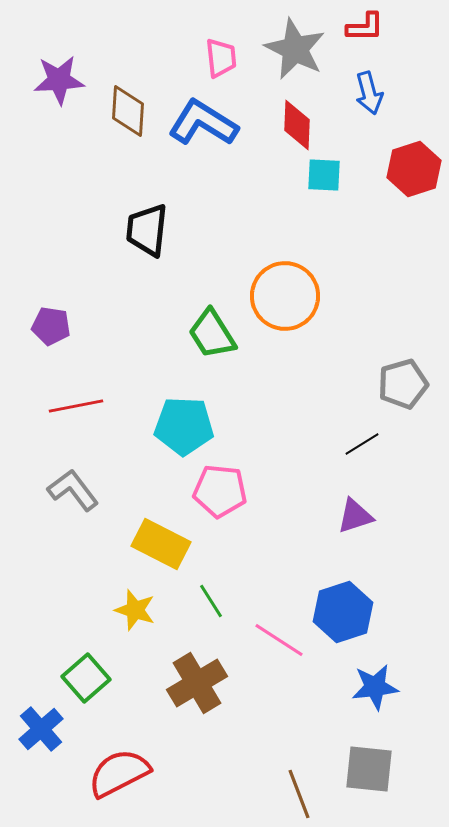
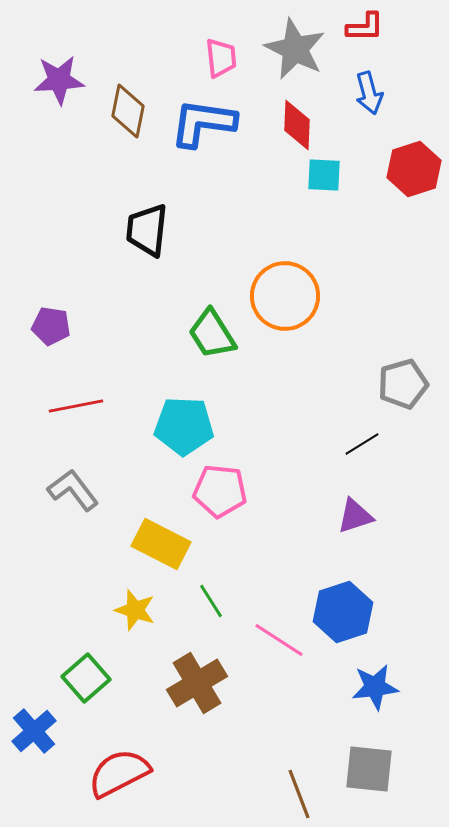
brown diamond: rotated 8 degrees clockwise
blue L-shape: rotated 24 degrees counterclockwise
blue cross: moved 7 px left, 2 px down
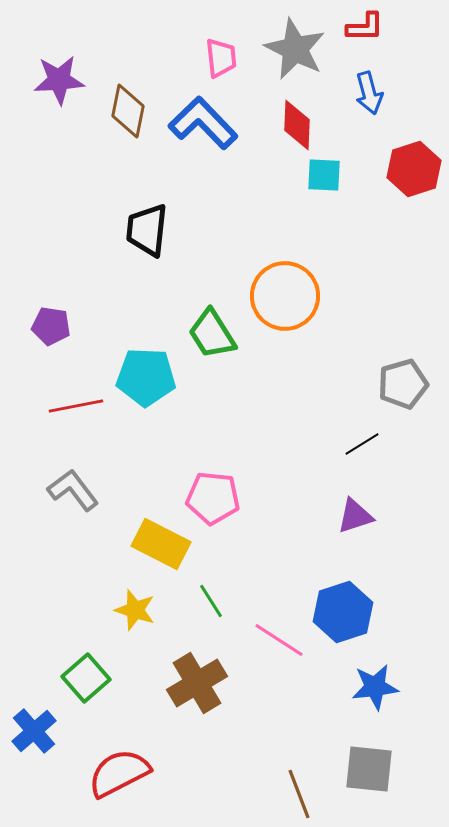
blue L-shape: rotated 38 degrees clockwise
cyan pentagon: moved 38 px left, 49 px up
pink pentagon: moved 7 px left, 7 px down
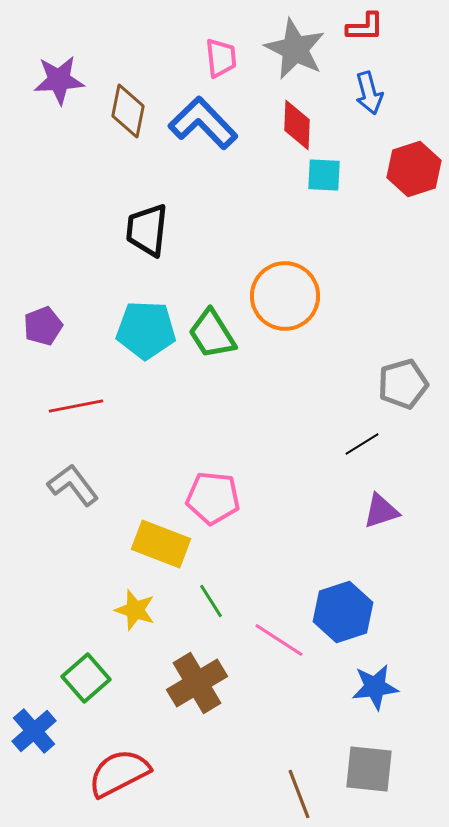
purple pentagon: moved 8 px left; rotated 30 degrees counterclockwise
cyan pentagon: moved 47 px up
gray L-shape: moved 5 px up
purple triangle: moved 26 px right, 5 px up
yellow rectangle: rotated 6 degrees counterclockwise
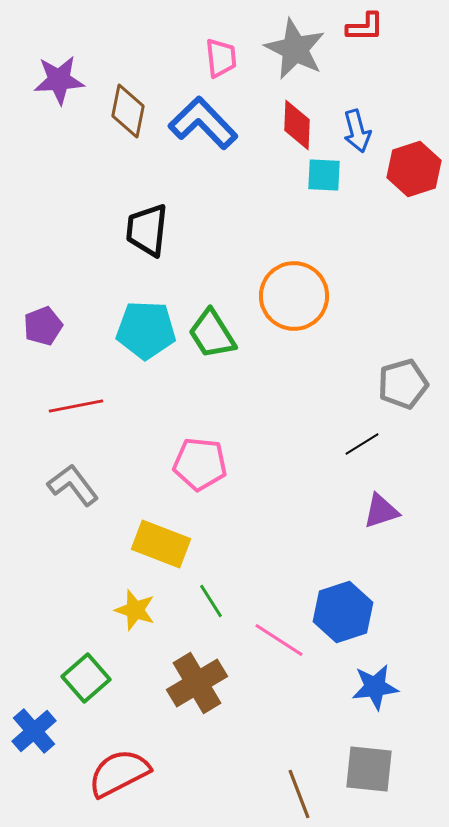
blue arrow: moved 12 px left, 38 px down
orange circle: moved 9 px right
pink pentagon: moved 13 px left, 34 px up
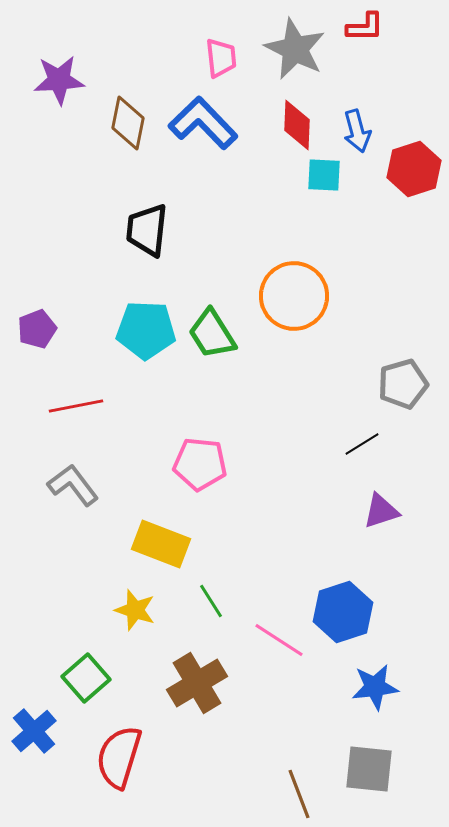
brown diamond: moved 12 px down
purple pentagon: moved 6 px left, 3 px down
red semicircle: moved 16 px up; rotated 46 degrees counterclockwise
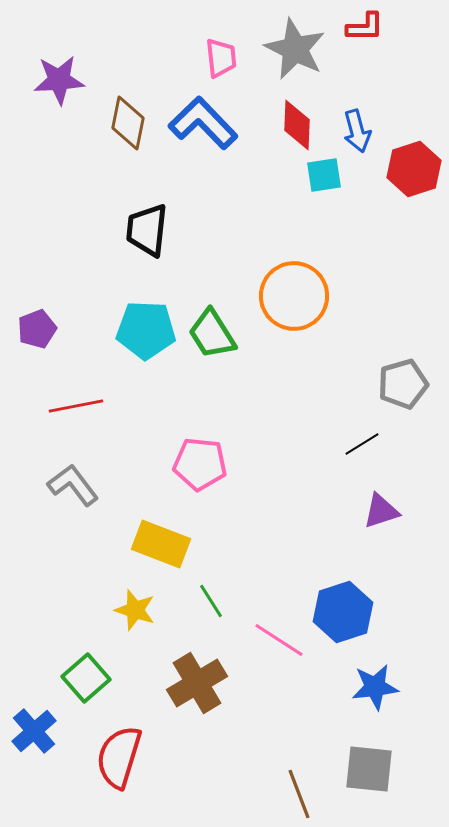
cyan square: rotated 12 degrees counterclockwise
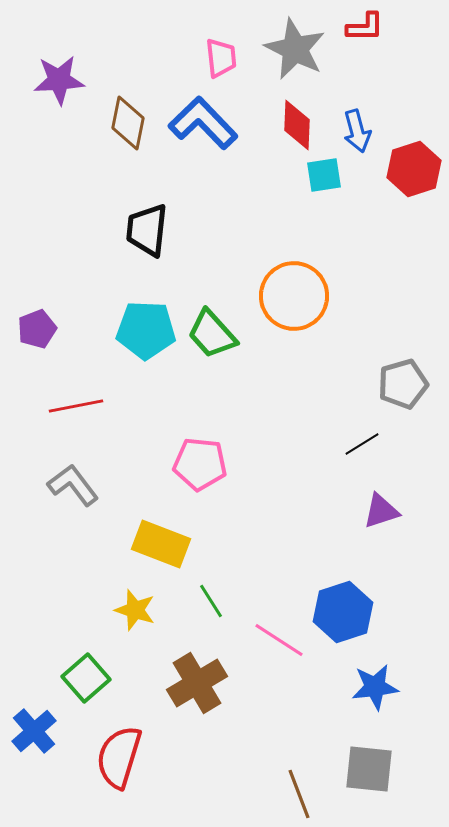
green trapezoid: rotated 10 degrees counterclockwise
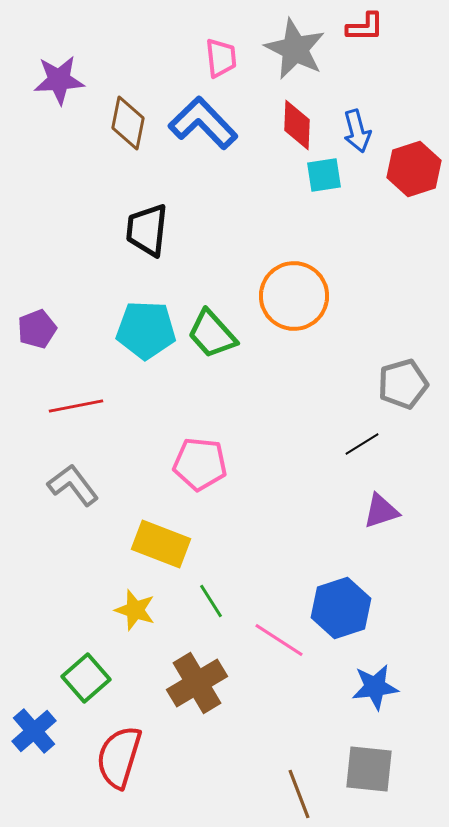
blue hexagon: moved 2 px left, 4 px up
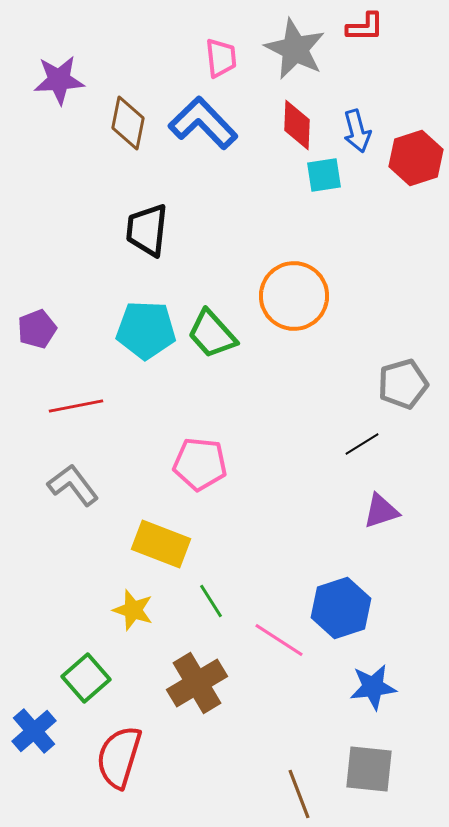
red hexagon: moved 2 px right, 11 px up
yellow star: moved 2 px left
blue star: moved 2 px left
